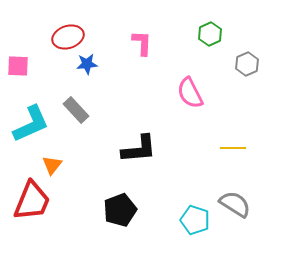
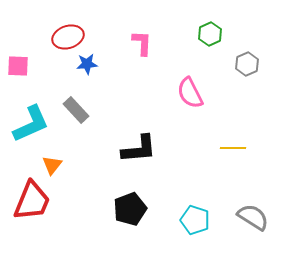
gray semicircle: moved 18 px right, 13 px down
black pentagon: moved 10 px right, 1 px up
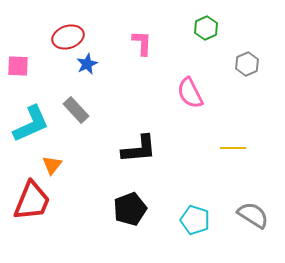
green hexagon: moved 4 px left, 6 px up
blue star: rotated 20 degrees counterclockwise
gray semicircle: moved 2 px up
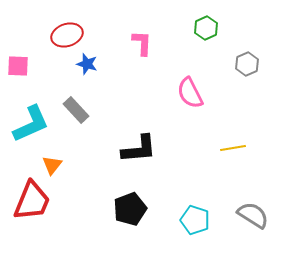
red ellipse: moved 1 px left, 2 px up
blue star: rotated 30 degrees counterclockwise
yellow line: rotated 10 degrees counterclockwise
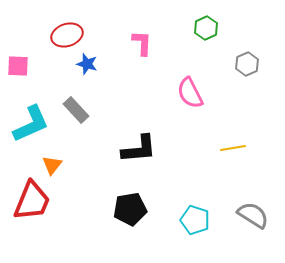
black pentagon: rotated 12 degrees clockwise
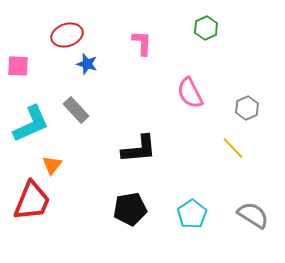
gray hexagon: moved 44 px down
yellow line: rotated 55 degrees clockwise
cyan pentagon: moved 3 px left, 6 px up; rotated 20 degrees clockwise
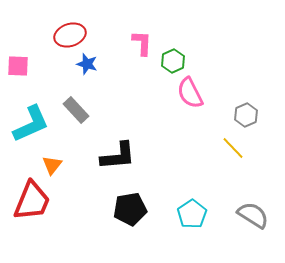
green hexagon: moved 33 px left, 33 px down
red ellipse: moved 3 px right
gray hexagon: moved 1 px left, 7 px down
black L-shape: moved 21 px left, 7 px down
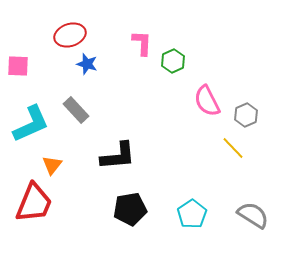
pink semicircle: moved 17 px right, 8 px down
red trapezoid: moved 2 px right, 2 px down
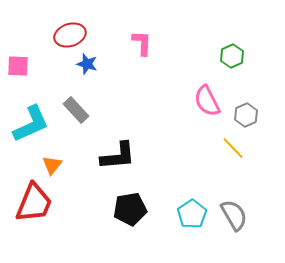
green hexagon: moved 59 px right, 5 px up
gray semicircle: moved 19 px left; rotated 28 degrees clockwise
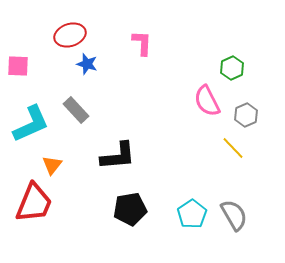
green hexagon: moved 12 px down
